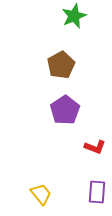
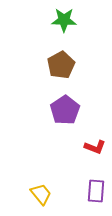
green star: moved 10 px left, 4 px down; rotated 25 degrees clockwise
purple rectangle: moved 1 px left, 1 px up
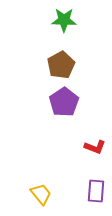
purple pentagon: moved 1 px left, 8 px up
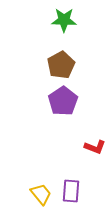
purple pentagon: moved 1 px left, 1 px up
purple rectangle: moved 25 px left
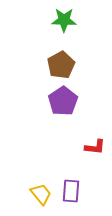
red L-shape: rotated 15 degrees counterclockwise
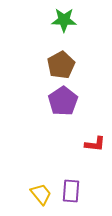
red L-shape: moved 3 px up
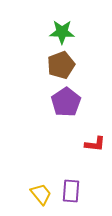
green star: moved 2 px left, 12 px down
brown pentagon: rotated 8 degrees clockwise
purple pentagon: moved 3 px right, 1 px down
